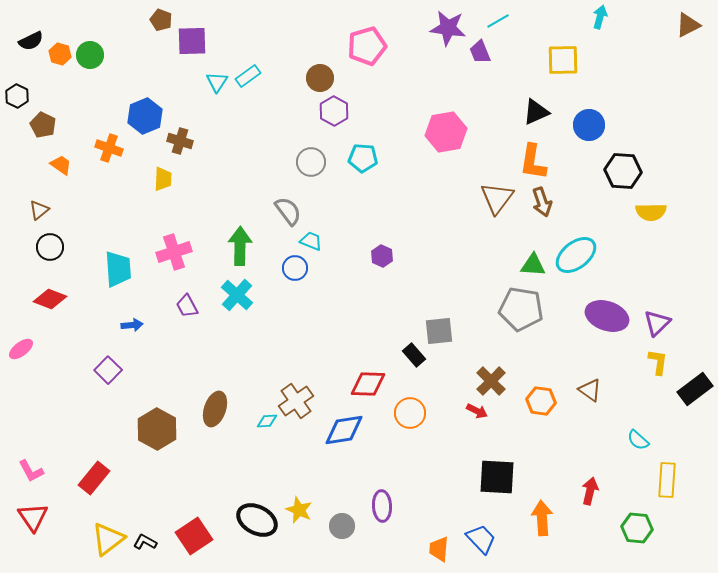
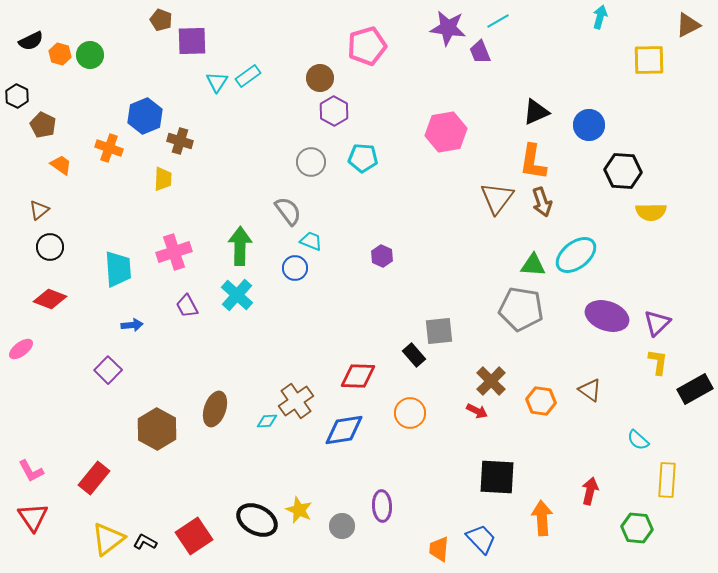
yellow square at (563, 60): moved 86 px right
red diamond at (368, 384): moved 10 px left, 8 px up
black rectangle at (695, 389): rotated 8 degrees clockwise
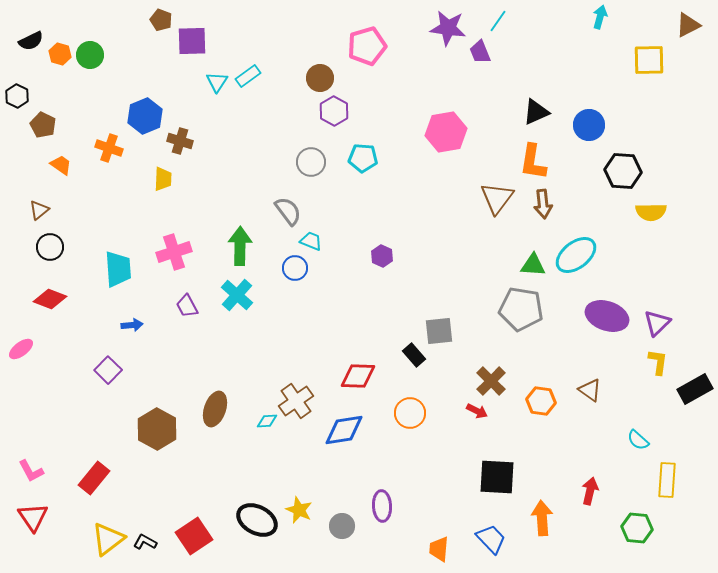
cyan line at (498, 21): rotated 25 degrees counterclockwise
brown arrow at (542, 202): moved 1 px right, 2 px down; rotated 12 degrees clockwise
blue trapezoid at (481, 539): moved 10 px right
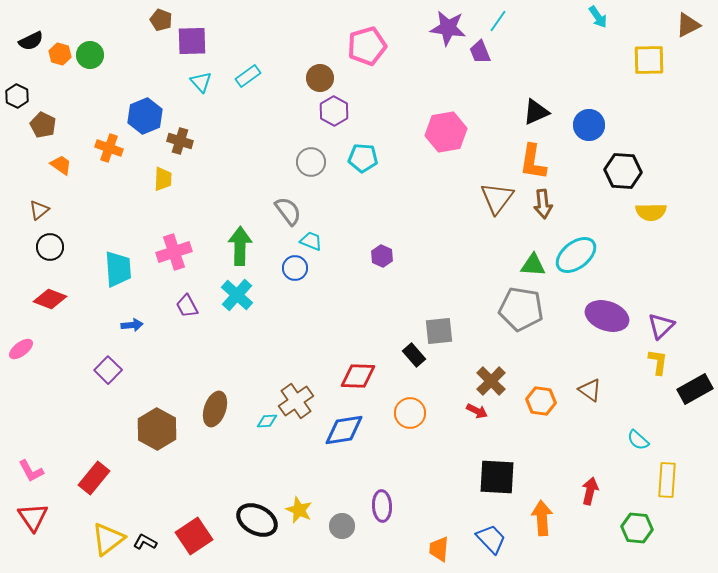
cyan arrow at (600, 17): moved 2 px left; rotated 130 degrees clockwise
cyan triangle at (217, 82): moved 16 px left; rotated 15 degrees counterclockwise
purple triangle at (657, 323): moved 4 px right, 3 px down
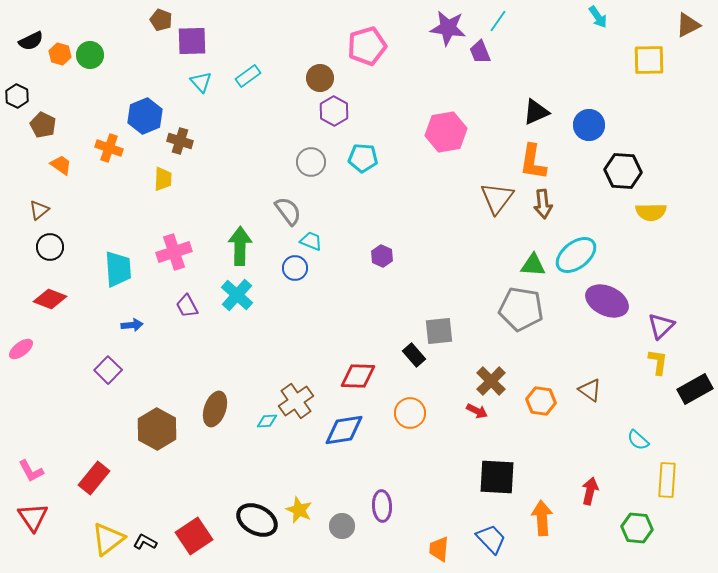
purple ellipse at (607, 316): moved 15 px up; rotated 6 degrees clockwise
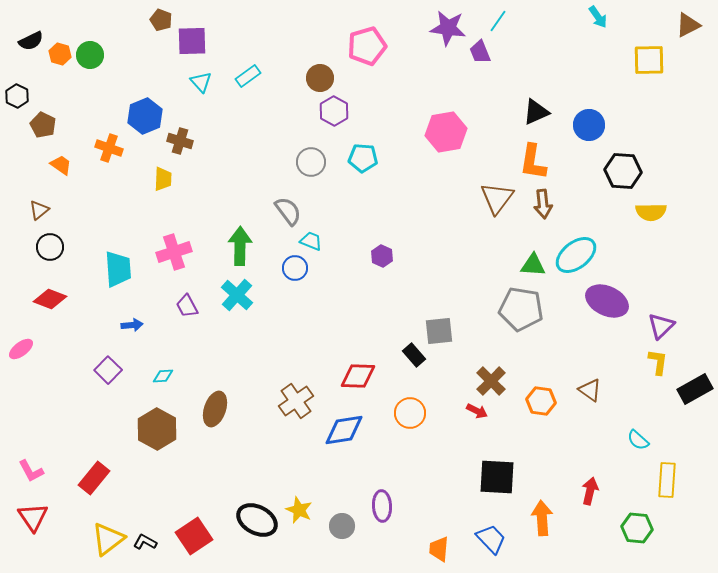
cyan diamond at (267, 421): moved 104 px left, 45 px up
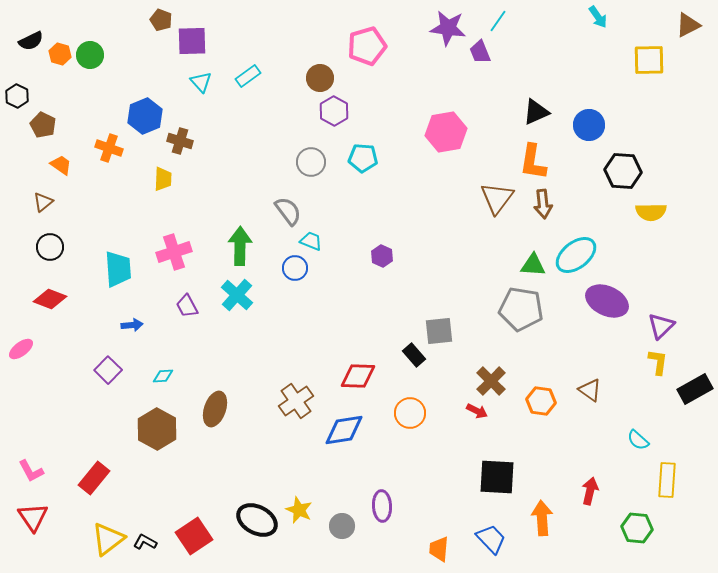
brown triangle at (39, 210): moved 4 px right, 8 px up
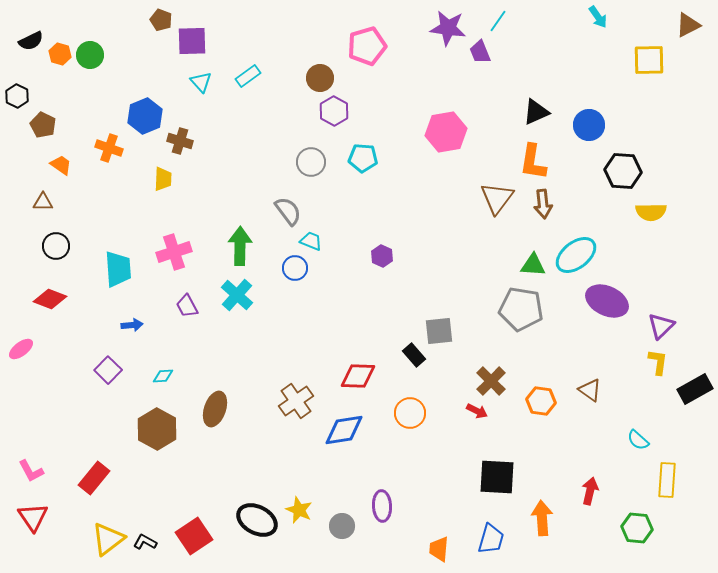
brown triangle at (43, 202): rotated 40 degrees clockwise
black circle at (50, 247): moved 6 px right, 1 px up
blue trapezoid at (491, 539): rotated 60 degrees clockwise
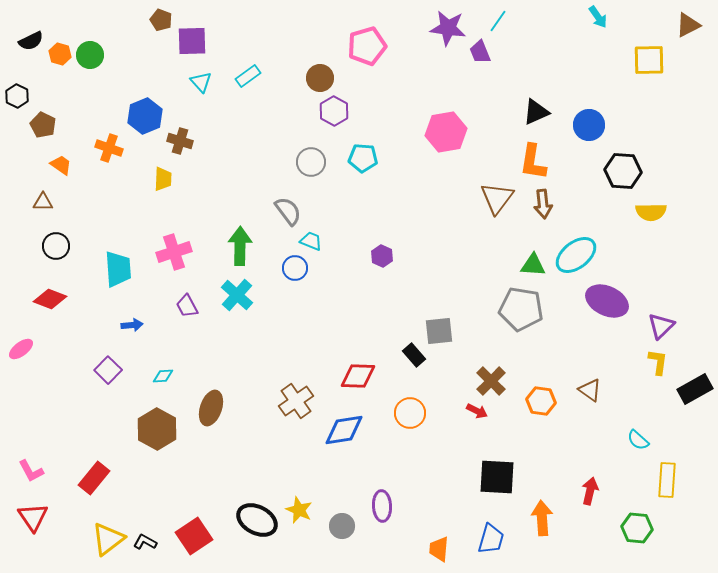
brown ellipse at (215, 409): moved 4 px left, 1 px up
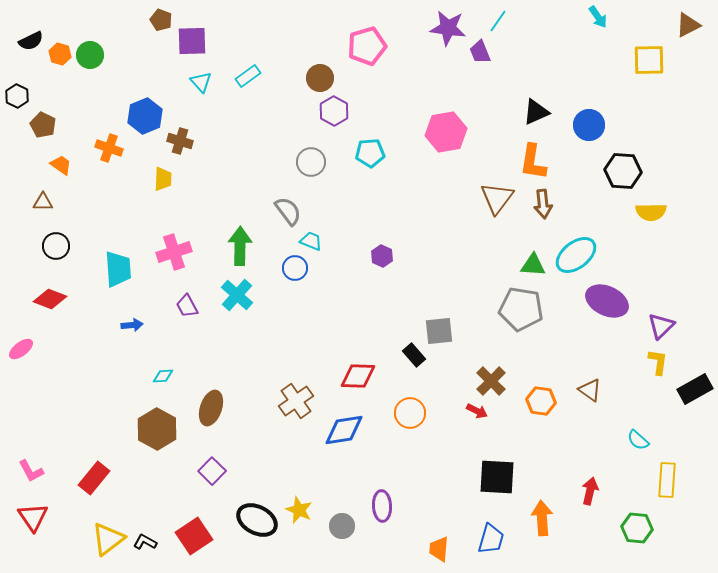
cyan pentagon at (363, 158): moved 7 px right, 5 px up; rotated 8 degrees counterclockwise
purple square at (108, 370): moved 104 px right, 101 px down
